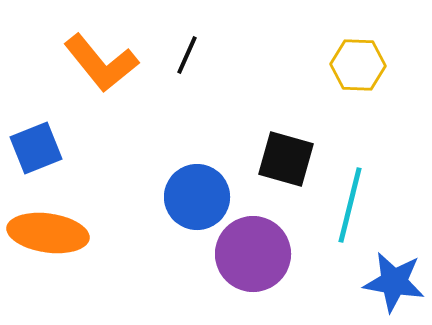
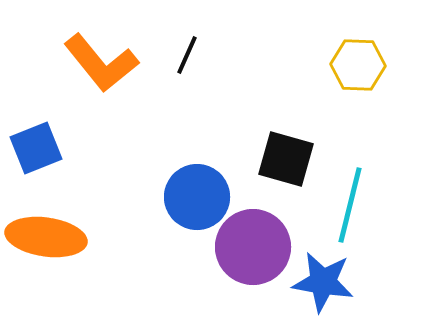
orange ellipse: moved 2 px left, 4 px down
purple circle: moved 7 px up
blue star: moved 71 px left
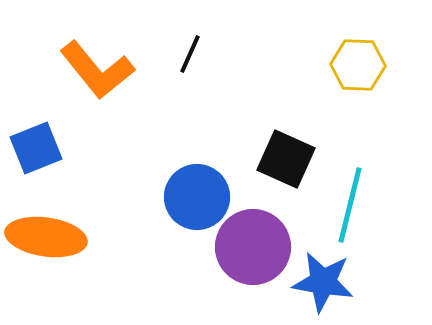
black line: moved 3 px right, 1 px up
orange L-shape: moved 4 px left, 7 px down
black square: rotated 8 degrees clockwise
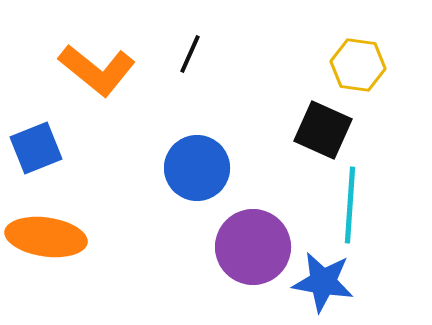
yellow hexagon: rotated 6 degrees clockwise
orange L-shape: rotated 12 degrees counterclockwise
black square: moved 37 px right, 29 px up
blue circle: moved 29 px up
cyan line: rotated 10 degrees counterclockwise
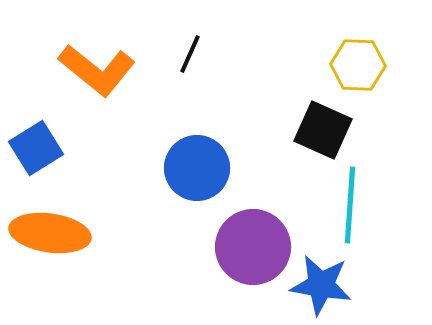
yellow hexagon: rotated 6 degrees counterclockwise
blue square: rotated 10 degrees counterclockwise
orange ellipse: moved 4 px right, 4 px up
blue star: moved 2 px left, 3 px down
